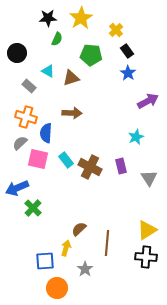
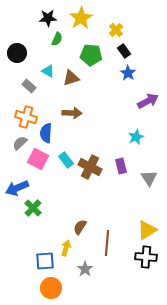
black rectangle: moved 3 px left
pink square: rotated 15 degrees clockwise
brown semicircle: moved 1 px right, 2 px up; rotated 14 degrees counterclockwise
orange circle: moved 6 px left
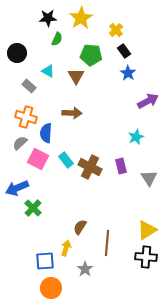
brown triangle: moved 5 px right, 2 px up; rotated 42 degrees counterclockwise
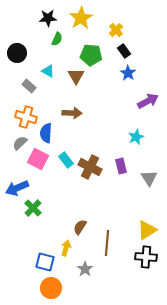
blue square: moved 1 px down; rotated 18 degrees clockwise
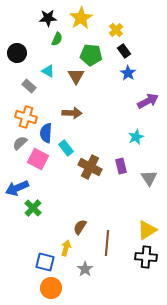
cyan rectangle: moved 12 px up
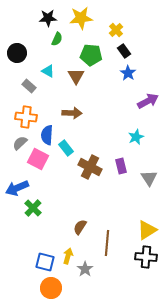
yellow star: rotated 25 degrees clockwise
orange cross: rotated 10 degrees counterclockwise
blue semicircle: moved 1 px right, 2 px down
yellow arrow: moved 2 px right, 8 px down
